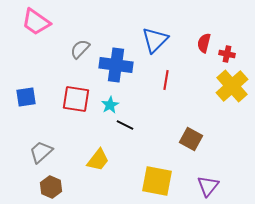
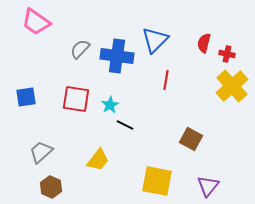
blue cross: moved 1 px right, 9 px up
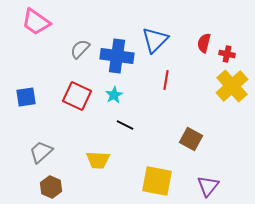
red square: moved 1 px right, 3 px up; rotated 16 degrees clockwise
cyan star: moved 4 px right, 10 px up
yellow trapezoid: rotated 55 degrees clockwise
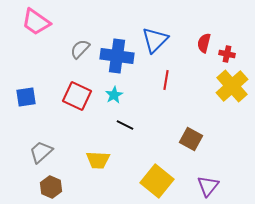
yellow square: rotated 28 degrees clockwise
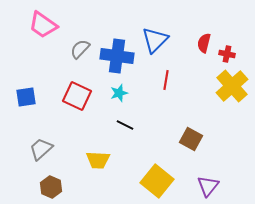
pink trapezoid: moved 7 px right, 3 px down
cyan star: moved 5 px right, 2 px up; rotated 12 degrees clockwise
gray trapezoid: moved 3 px up
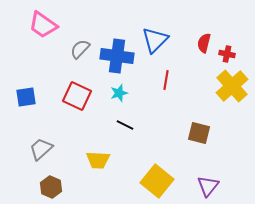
brown square: moved 8 px right, 6 px up; rotated 15 degrees counterclockwise
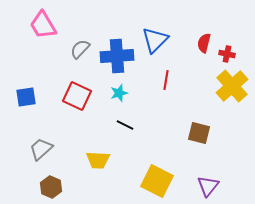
pink trapezoid: rotated 24 degrees clockwise
blue cross: rotated 12 degrees counterclockwise
yellow square: rotated 12 degrees counterclockwise
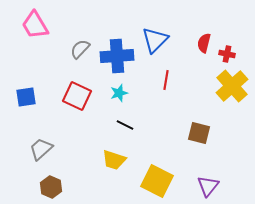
pink trapezoid: moved 8 px left
yellow trapezoid: moved 16 px right; rotated 15 degrees clockwise
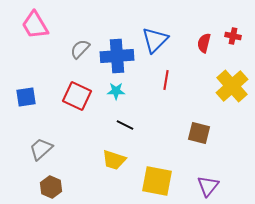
red cross: moved 6 px right, 18 px up
cyan star: moved 3 px left, 2 px up; rotated 18 degrees clockwise
yellow square: rotated 16 degrees counterclockwise
